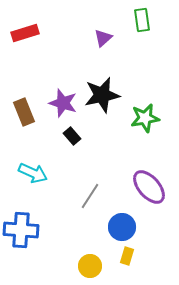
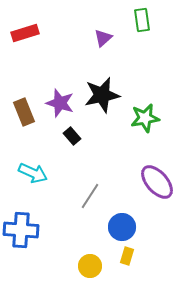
purple star: moved 3 px left
purple ellipse: moved 8 px right, 5 px up
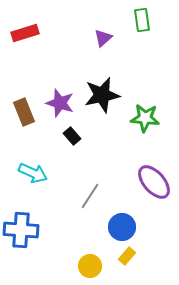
green star: rotated 16 degrees clockwise
purple ellipse: moved 3 px left
yellow rectangle: rotated 24 degrees clockwise
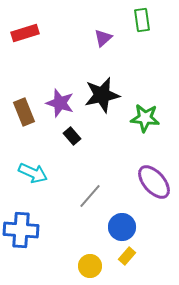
gray line: rotated 8 degrees clockwise
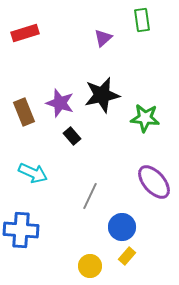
gray line: rotated 16 degrees counterclockwise
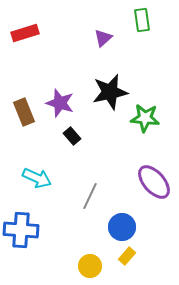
black star: moved 8 px right, 3 px up
cyan arrow: moved 4 px right, 5 px down
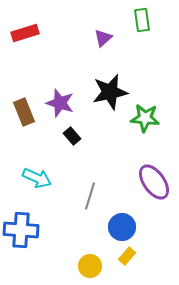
purple ellipse: rotated 6 degrees clockwise
gray line: rotated 8 degrees counterclockwise
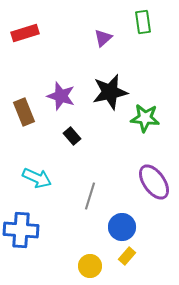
green rectangle: moved 1 px right, 2 px down
purple star: moved 1 px right, 7 px up
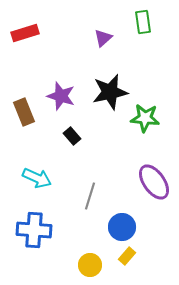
blue cross: moved 13 px right
yellow circle: moved 1 px up
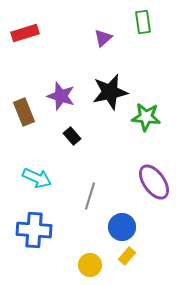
green star: moved 1 px right, 1 px up
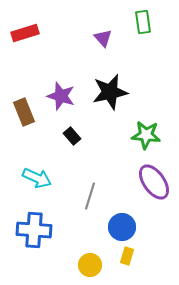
purple triangle: rotated 30 degrees counterclockwise
green star: moved 18 px down
yellow rectangle: rotated 24 degrees counterclockwise
